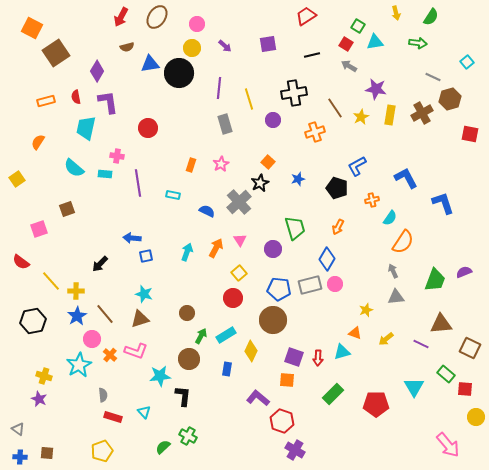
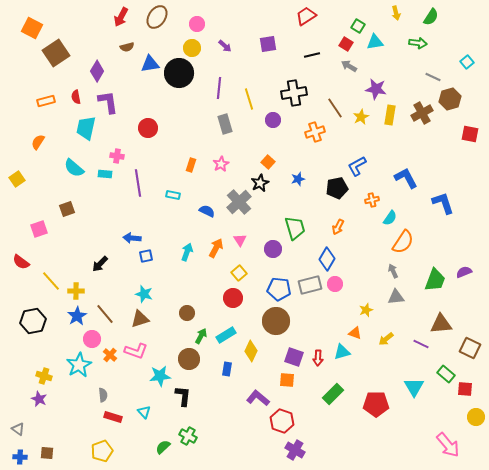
black pentagon at (337, 188): rotated 30 degrees counterclockwise
brown circle at (273, 320): moved 3 px right, 1 px down
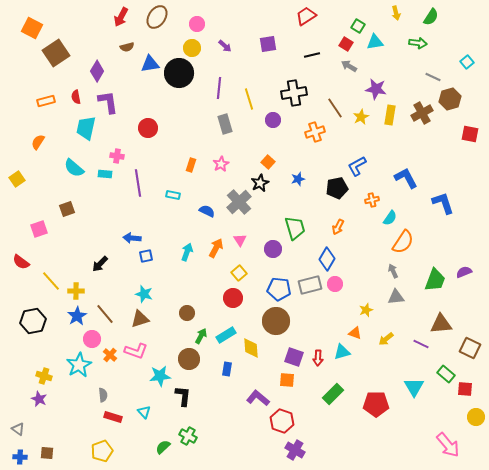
yellow diamond at (251, 351): moved 3 px up; rotated 30 degrees counterclockwise
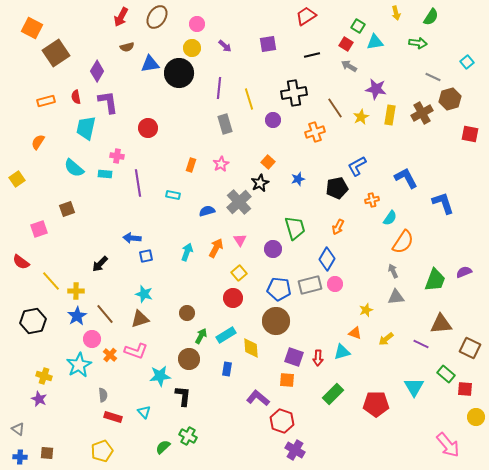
blue semicircle at (207, 211): rotated 42 degrees counterclockwise
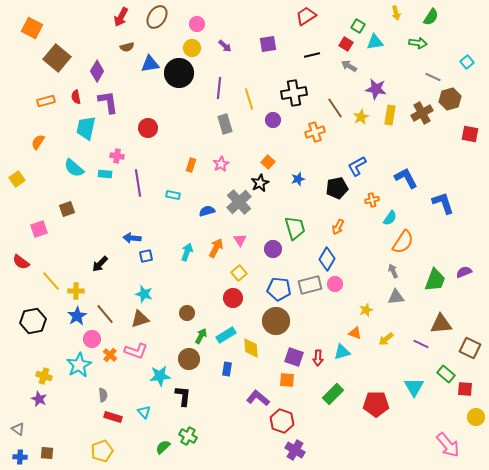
brown square at (56, 53): moved 1 px right, 5 px down; rotated 16 degrees counterclockwise
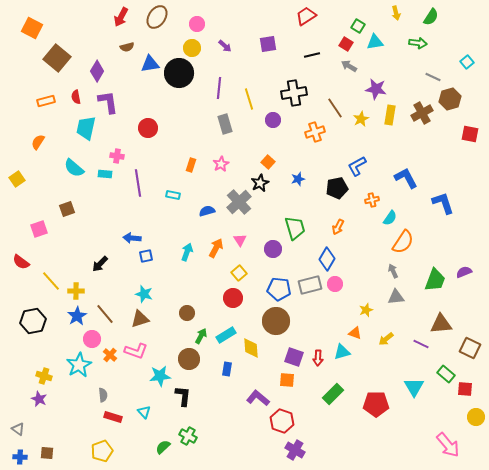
yellow star at (361, 117): moved 2 px down
